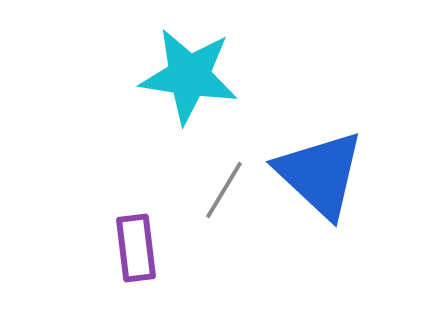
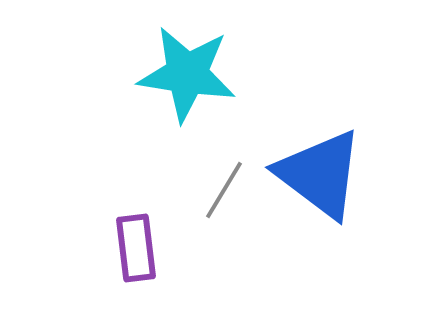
cyan star: moved 2 px left, 2 px up
blue triangle: rotated 6 degrees counterclockwise
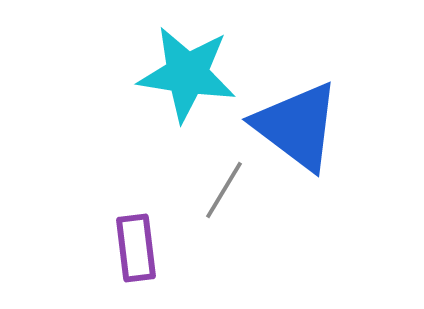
blue triangle: moved 23 px left, 48 px up
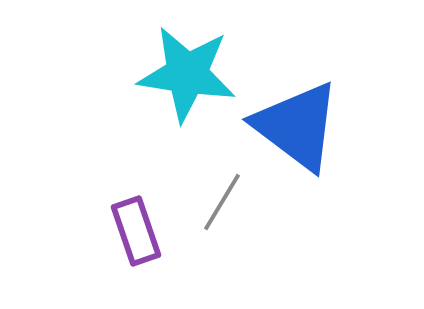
gray line: moved 2 px left, 12 px down
purple rectangle: moved 17 px up; rotated 12 degrees counterclockwise
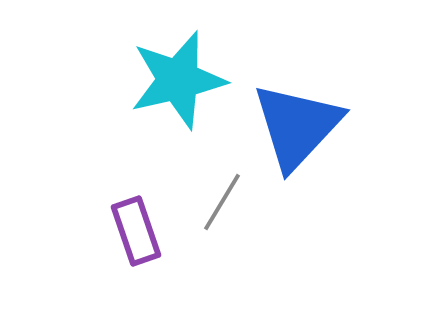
cyan star: moved 9 px left, 6 px down; rotated 22 degrees counterclockwise
blue triangle: rotated 36 degrees clockwise
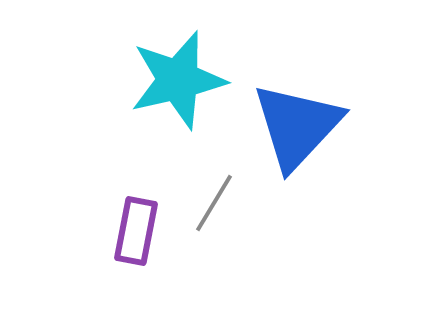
gray line: moved 8 px left, 1 px down
purple rectangle: rotated 30 degrees clockwise
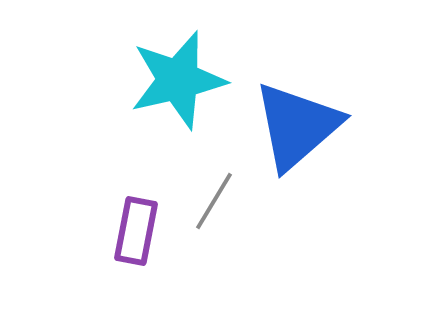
blue triangle: rotated 6 degrees clockwise
gray line: moved 2 px up
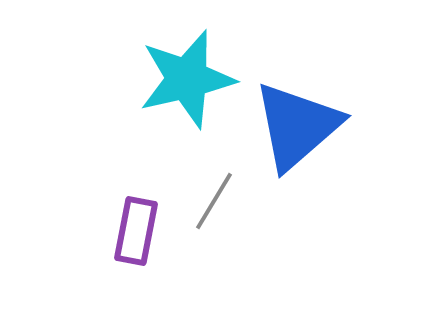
cyan star: moved 9 px right, 1 px up
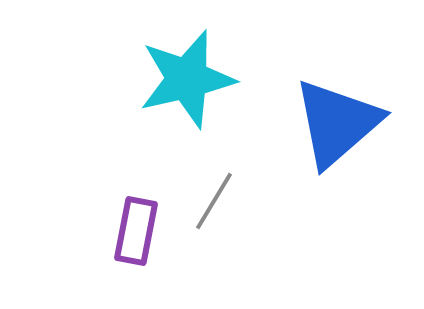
blue triangle: moved 40 px right, 3 px up
